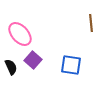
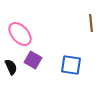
purple square: rotated 12 degrees counterclockwise
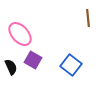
brown line: moved 3 px left, 5 px up
blue square: rotated 30 degrees clockwise
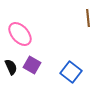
purple square: moved 1 px left, 5 px down
blue square: moved 7 px down
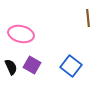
pink ellipse: moved 1 px right; rotated 35 degrees counterclockwise
blue square: moved 6 px up
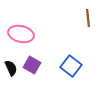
black semicircle: moved 1 px down
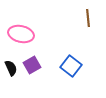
purple square: rotated 30 degrees clockwise
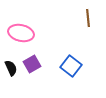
pink ellipse: moved 1 px up
purple square: moved 1 px up
